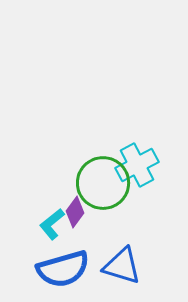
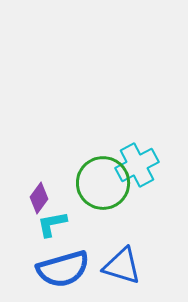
purple diamond: moved 36 px left, 14 px up
cyan L-shape: rotated 28 degrees clockwise
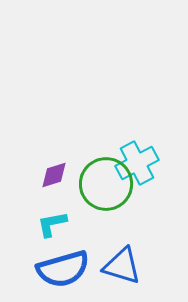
cyan cross: moved 2 px up
green circle: moved 3 px right, 1 px down
purple diamond: moved 15 px right, 23 px up; rotated 36 degrees clockwise
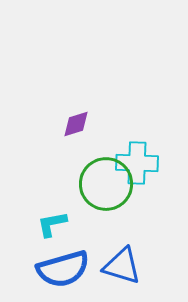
cyan cross: rotated 30 degrees clockwise
purple diamond: moved 22 px right, 51 px up
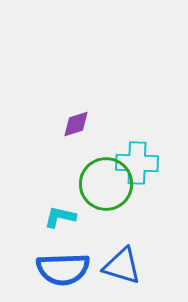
cyan L-shape: moved 8 px right, 7 px up; rotated 24 degrees clockwise
blue semicircle: rotated 14 degrees clockwise
